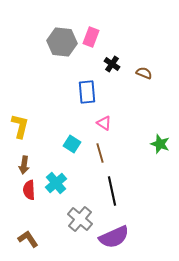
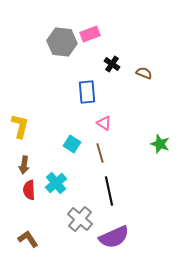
pink rectangle: moved 1 px left, 3 px up; rotated 48 degrees clockwise
black line: moved 3 px left
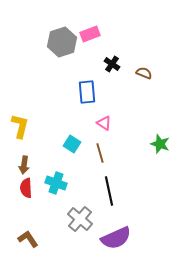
gray hexagon: rotated 24 degrees counterclockwise
cyan cross: rotated 30 degrees counterclockwise
red semicircle: moved 3 px left, 2 px up
purple semicircle: moved 2 px right, 1 px down
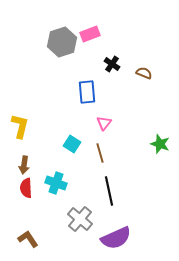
pink triangle: rotated 35 degrees clockwise
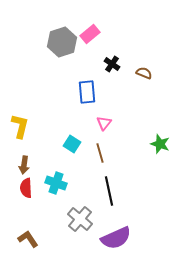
pink rectangle: rotated 18 degrees counterclockwise
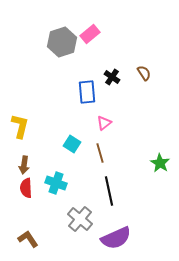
black cross: moved 13 px down
brown semicircle: rotated 35 degrees clockwise
pink triangle: rotated 14 degrees clockwise
green star: moved 19 px down; rotated 12 degrees clockwise
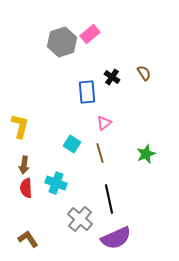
green star: moved 14 px left, 9 px up; rotated 18 degrees clockwise
black line: moved 8 px down
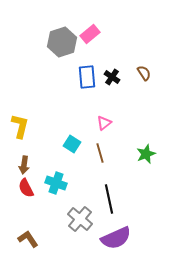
blue rectangle: moved 15 px up
red semicircle: rotated 24 degrees counterclockwise
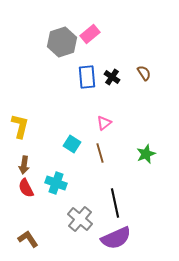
black line: moved 6 px right, 4 px down
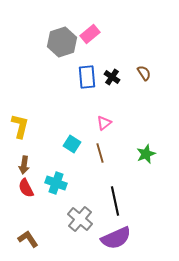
black line: moved 2 px up
